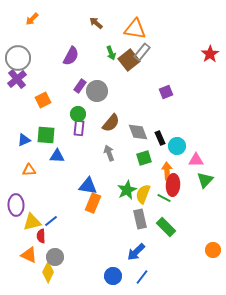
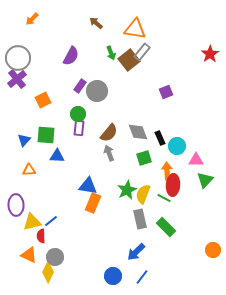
brown semicircle at (111, 123): moved 2 px left, 10 px down
blue triangle at (24, 140): rotated 24 degrees counterclockwise
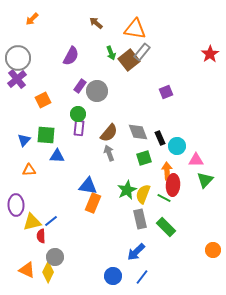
orange triangle at (29, 255): moved 2 px left, 15 px down
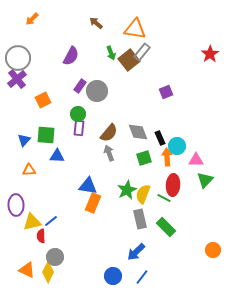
orange arrow at (167, 171): moved 14 px up
